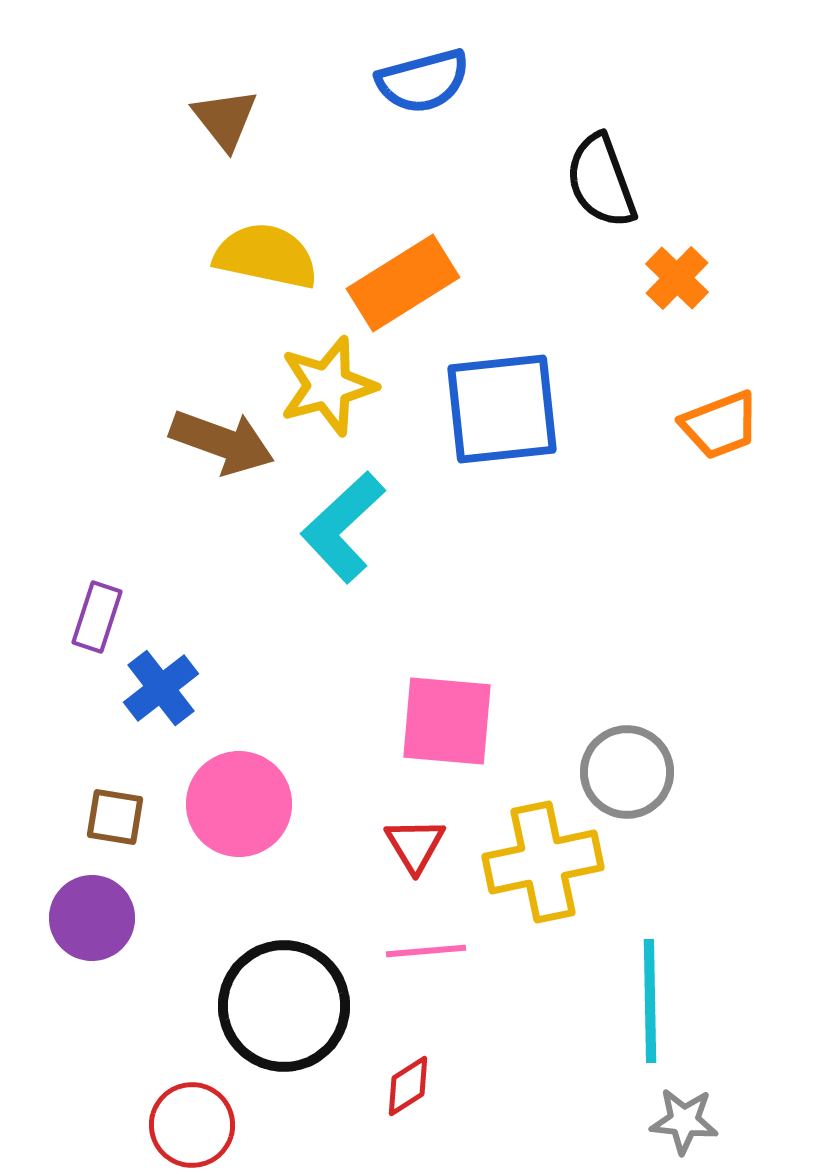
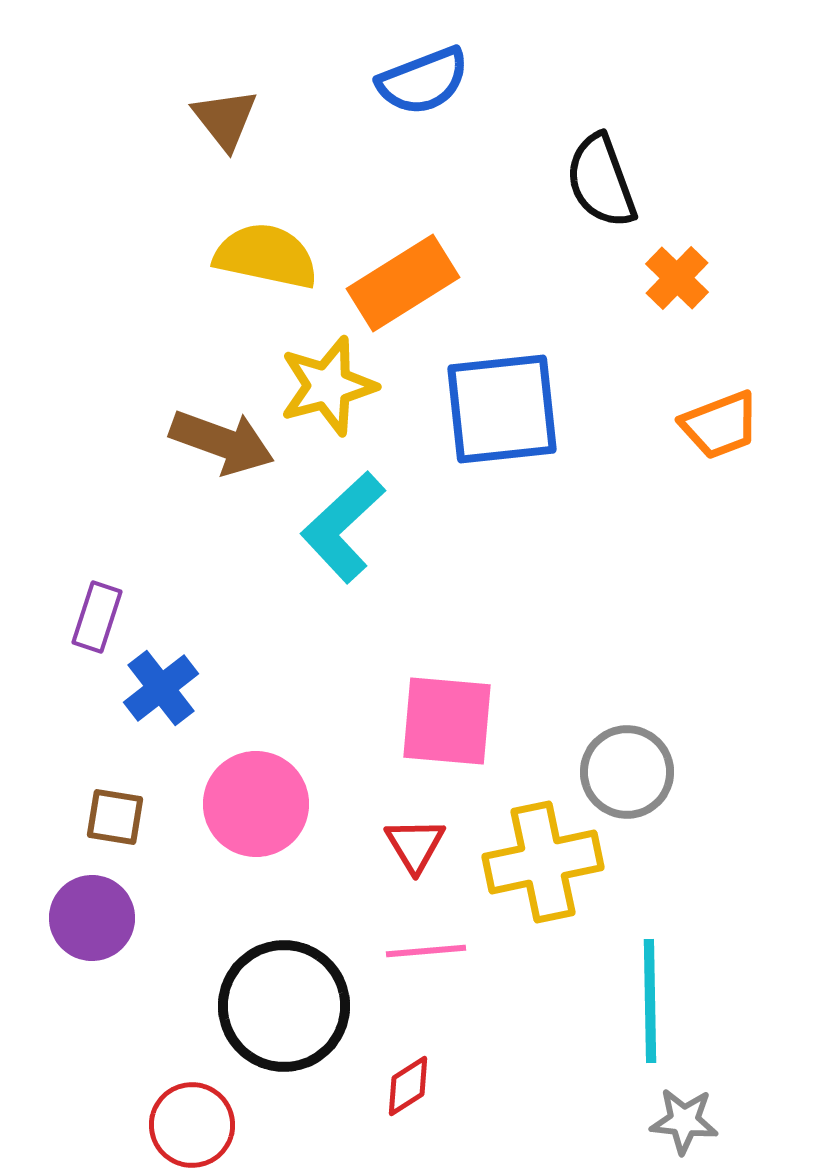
blue semicircle: rotated 6 degrees counterclockwise
pink circle: moved 17 px right
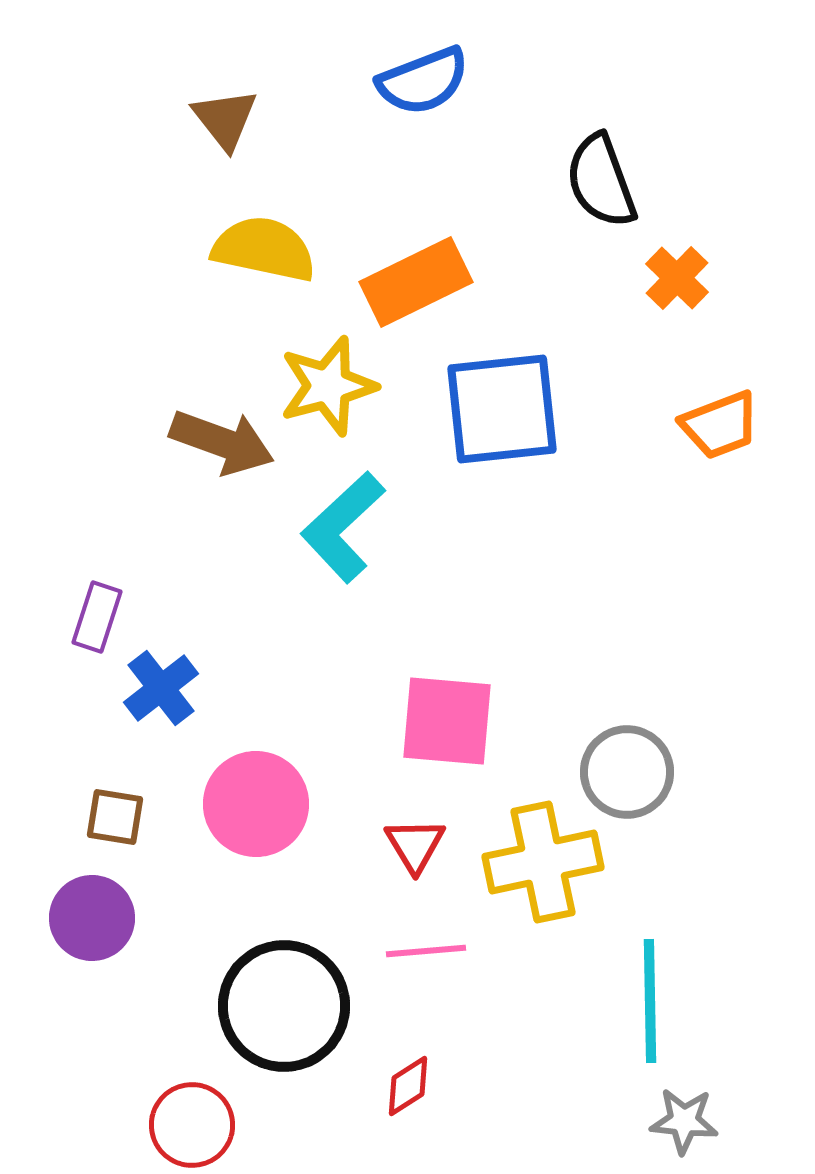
yellow semicircle: moved 2 px left, 7 px up
orange rectangle: moved 13 px right, 1 px up; rotated 6 degrees clockwise
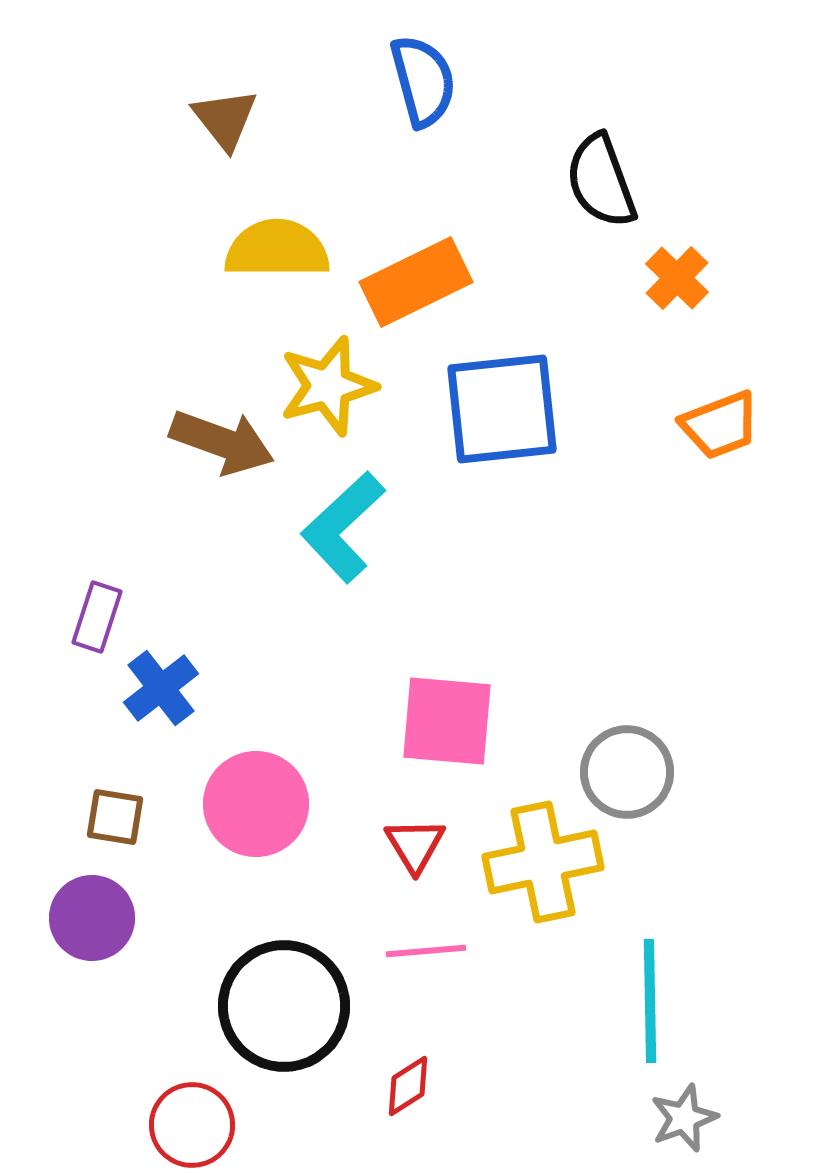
blue semicircle: rotated 84 degrees counterclockwise
yellow semicircle: moved 13 px right; rotated 12 degrees counterclockwise
gray star: moved 3 px up; rotated 26 degrees counterclockwise
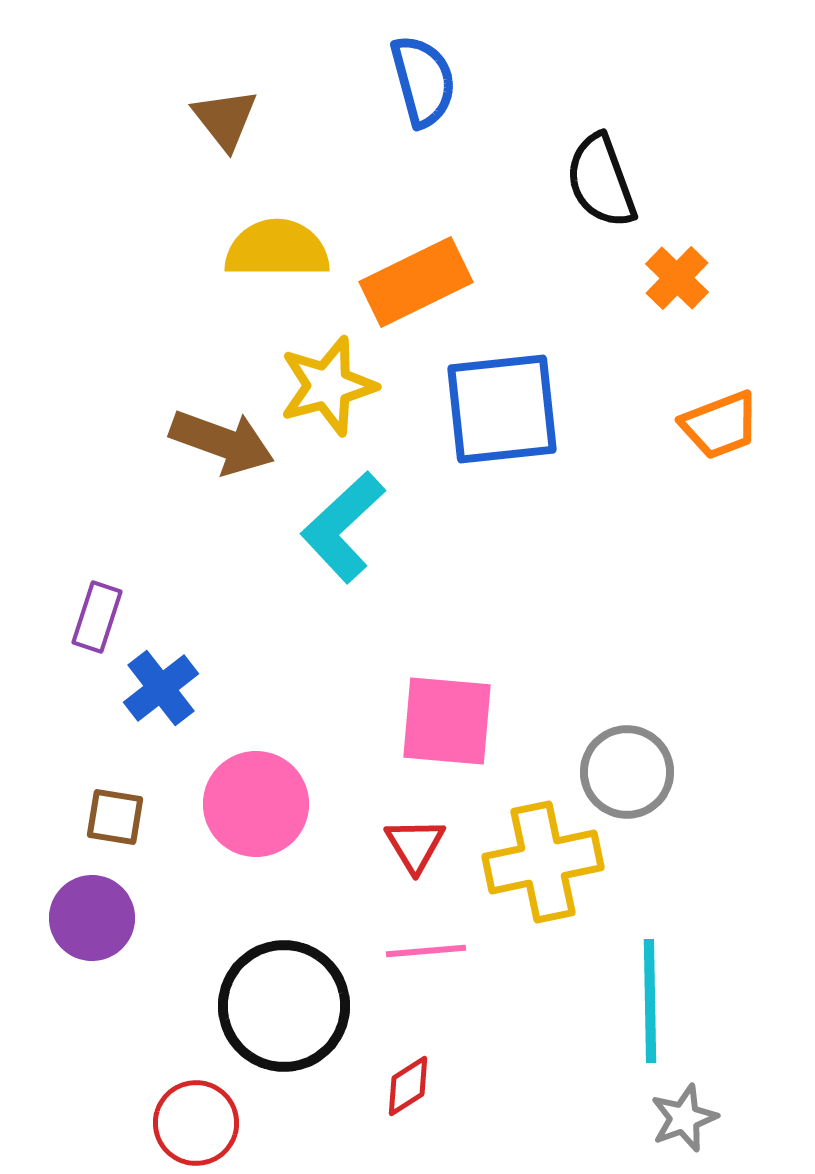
red circle: moved 4 px right, 2 px up
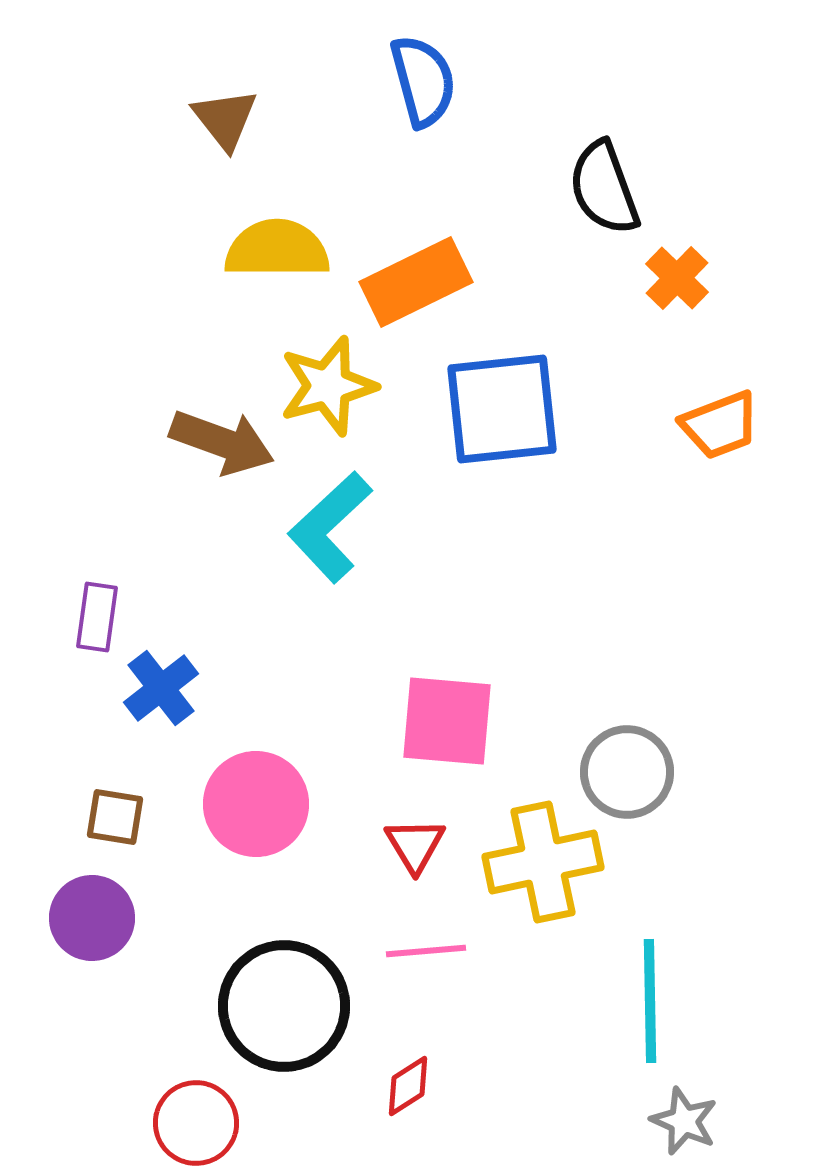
black semicircle: moved 3 px right, 7 px down
cyan L-shape: moved 13 px left
purple rectangle: rotated 10 degrees counterclockwise
gray star: moved 3 px down; rotated 28 degrees counterclockwise
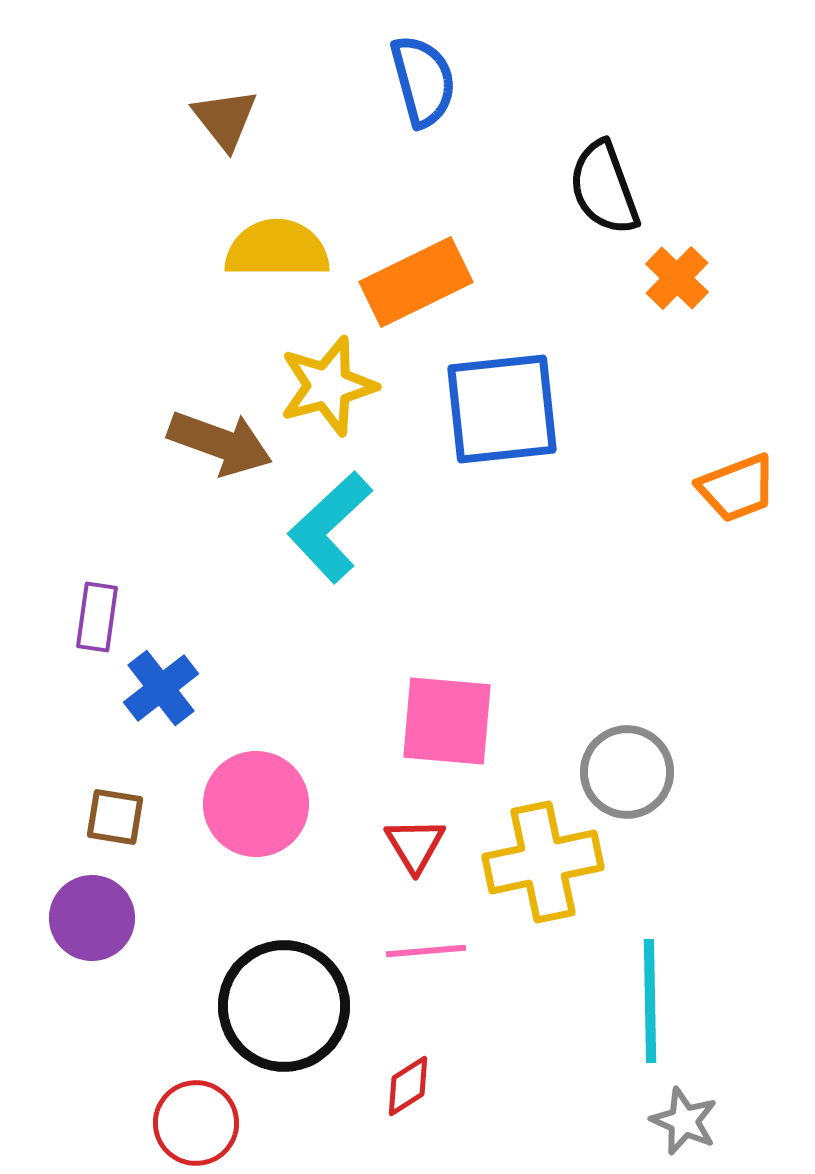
orange trapezoid: moved 17 px right, 63 px down
brown arrow: moved 2 px left, 1 px down
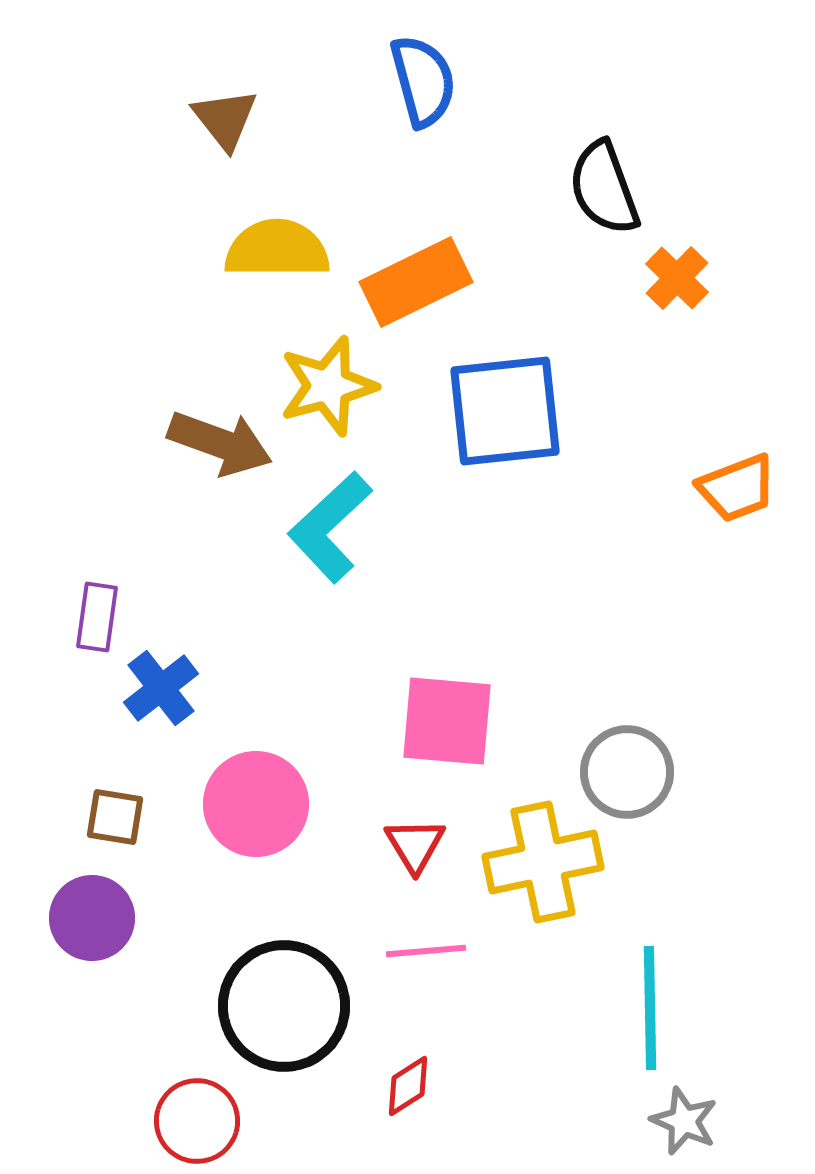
blue square: moved 3 px right, 2 px down
cyan line: moved 7 px down
red circle: moved 1 px right, 2 px up
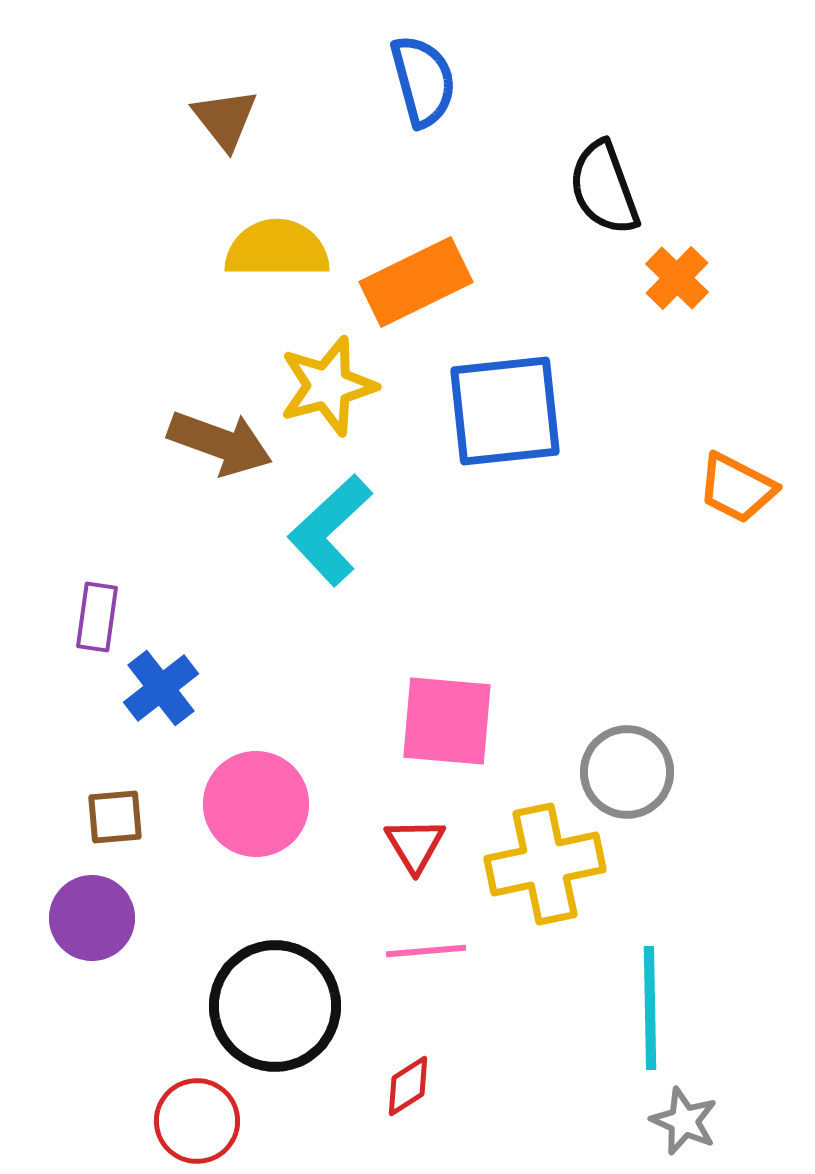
orange trapezoid: rotated 48 degrees clockwise
cyan L-shape: moved 3 px down
brown square: rotated 14 degrees counterclockwise
yellow cross: moved 2 px right, 2 px down
black circle: moved 9 px left
